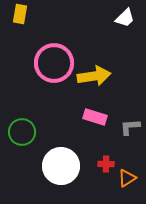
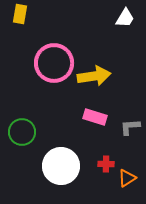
white trapezoid: rotated 15 degrees counterclockwise
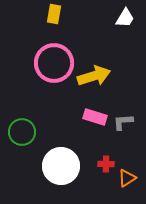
yellow rectangle: moved 34 px right
yellow arrow: rotated 8 degrees counterclockwise
gray L-shape: moved 7 px left, 5 px up
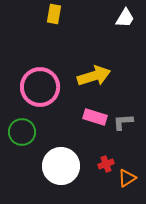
pink circle: moved 14 px left, 24 px down
red cross: rotated 21 degrees counterclockwise
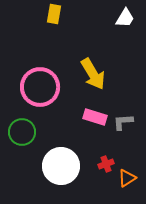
yellow arrow: moved 1 px left, 2 px up; rotated 76 degrees clockwise
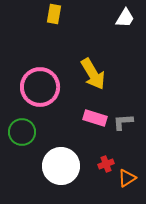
pink rectangle: moved 1 px down
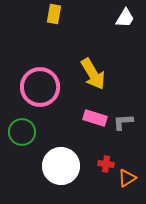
red cross: rotated 28 degrees clockwise
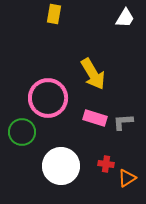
pink circle: moved 8 px right, 11 px down
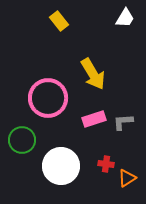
yellow rectangle: moved 5 px right, 7 px down; rotated 48 degrees counterclockwise
pink rectangle: moved 1 px left, 1 px down; rotated 35 degrees counterclockwise
green circle: moved 8 px down
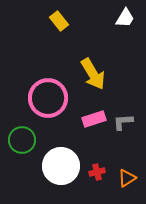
red cross: moved 9 px left, 8 px down; rotated 21 degrees counterclockwise
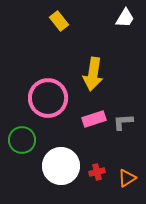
yellow arrow: rotated 40 degrees clockwise
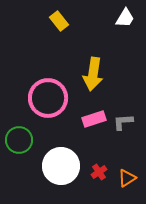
green circle: moved 3 px left
red cross: moved 2 px right; rotated 21 degrees counterclockwise
